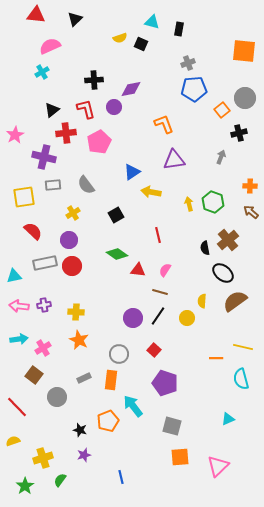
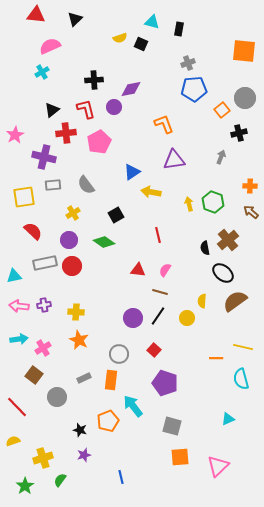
green diamond at (117, 254): moved 13 px left, 12 px up
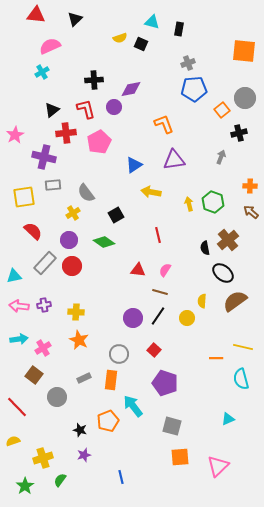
blue triangle at (132, 172): moved 2 px right, 7 px up
gray semicircle at (86, 185): moved 8 px down
gray rectangle at (45, 263): rotated 35 degrees counterclockwise
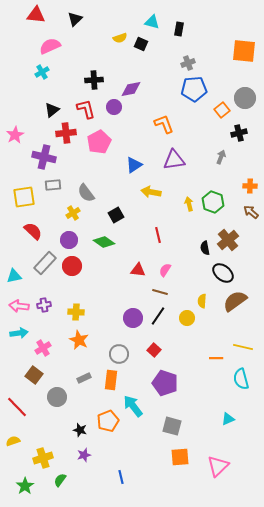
cyan arrow at (19, 339): moved 6 px up
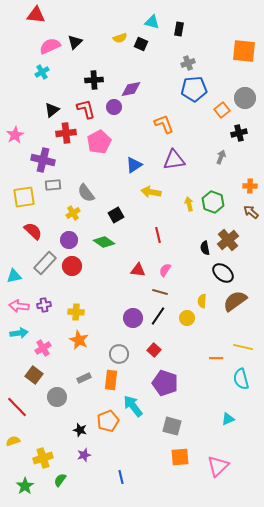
black triangle at (75, 19): moved 23 px down
purple cross at (44, 157): moved 1 px left, 3 px down
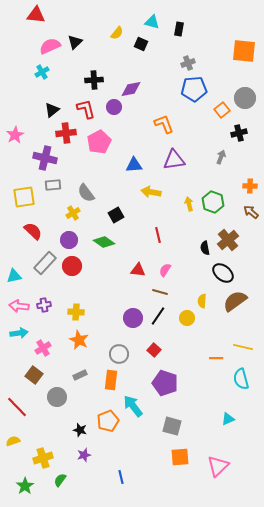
yellow semicircle at (120, 38): moved 3 px left, 5 px up; rotated 32 degrees counterclockwise
purple cross at (43, 160): moved 2 px right, 2 px up
blue triangle at (134, 165): rotated 30 degrees clockwise
gray rectangle at (84, 378): moved 4 px left, 3 px up
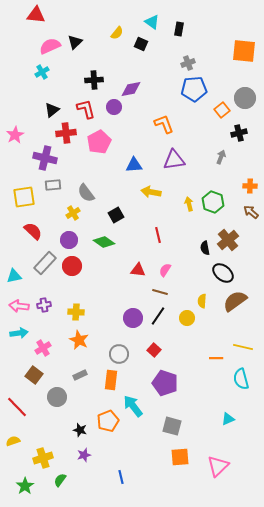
cyan triangle at (152, 22): rotated 21 degrees clockwise
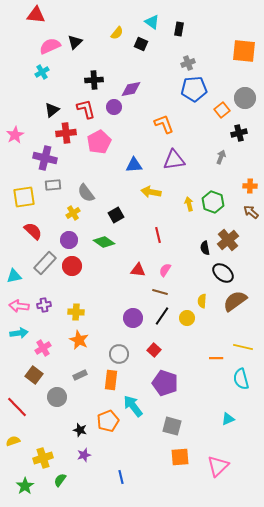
black line at (158, 316): moved 4 px right
